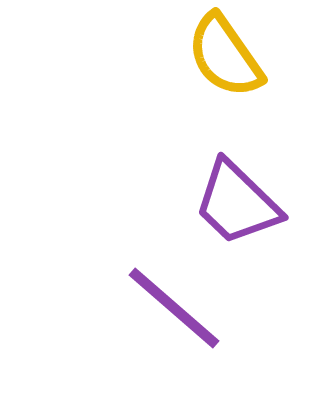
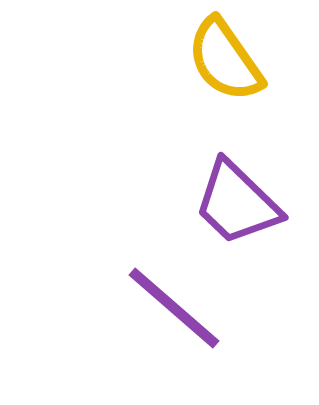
yellow semicircle: moved 4 px down
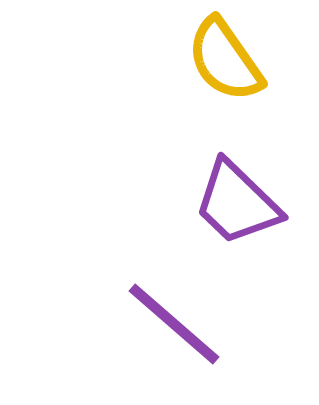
purple line: moved 16 px down
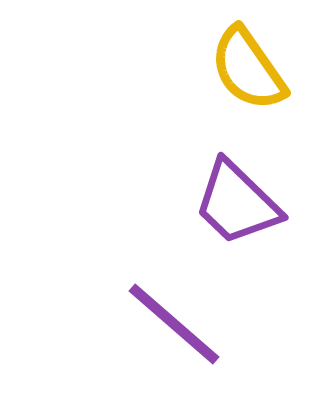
yellow semicircle: moved 23 px right, 9 px down
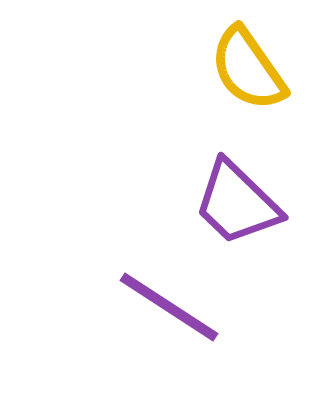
purple line: moved 5 px left, 17 px up; rotated 8 degrees counterclockwise
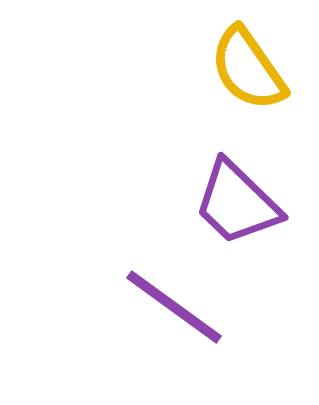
purple line: moved 5 px right; rotated 3 degrees clockwise
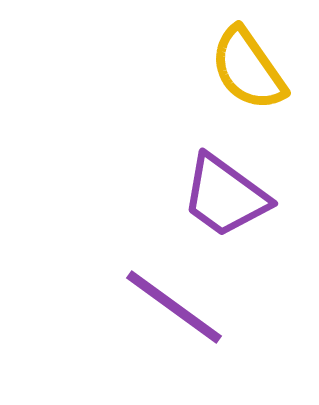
purple trapezoid: moved 12 px left, 7 px up; rotated 8 degrees counterclockwise
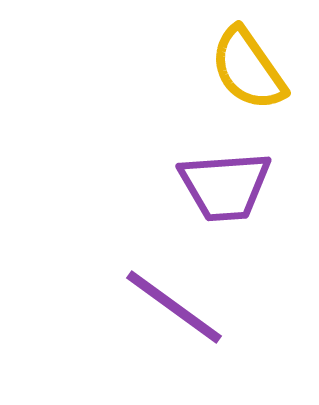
purple trapezoid: moved 10 px up; rotated 40 degrees counterclockwise
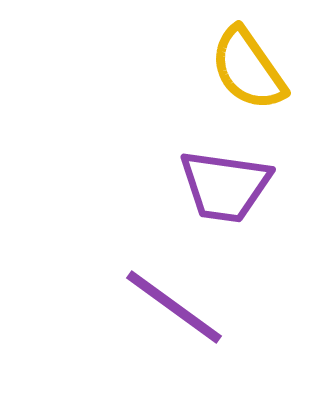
purple trapezoid: rotated 12 degrees clockwise
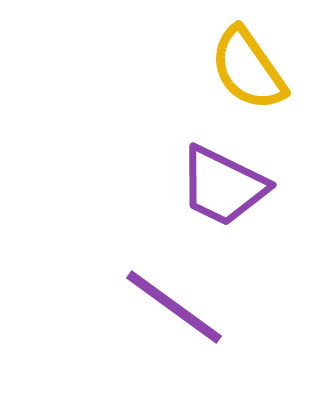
purple trapezoid: moved 2 px left; rotated 18 degrees clockwise
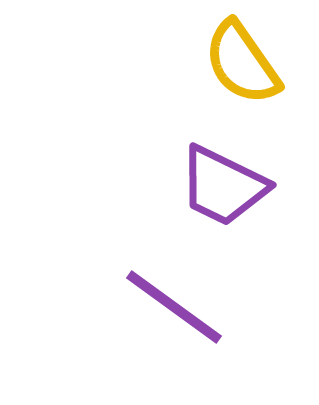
yellow semicircle: moved 6 px left, 6 px up
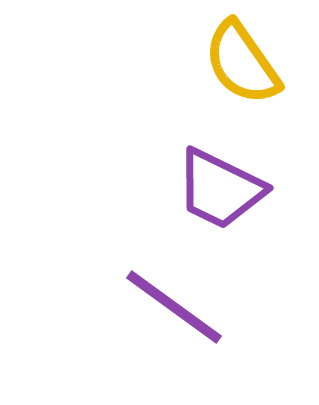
purple trapezoid: moved 3 px left, 3 px down
